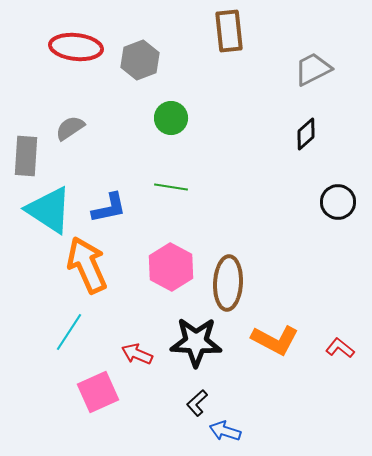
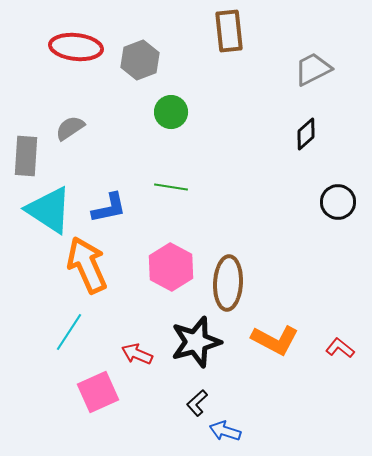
green circle: moved 6 px up
black star: rotated 18 degrees counterclockwise
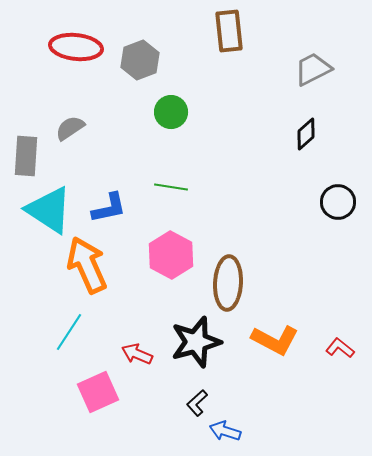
pink hexagon: moved 12 px up
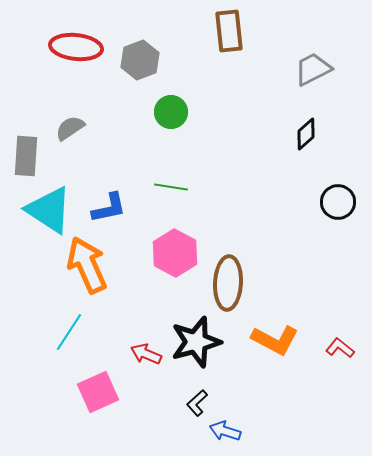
pink hexagon: moved 4 px right, 2 px up
red arrow: moved 9 px right
